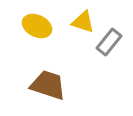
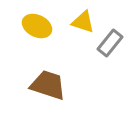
gray rectangle: moved 1 px right, 1 px down
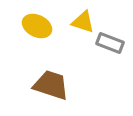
gray rectangle: rotated 72 degrees clockwise
brown trapezoid: moved 3 px right
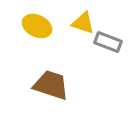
yellow triangle: moved 1 px down
gray rectangle: moved 2 px left, 1 px up
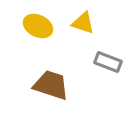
yellow ellipse: moved 1 px right
gray rectangle: moved 20 px down
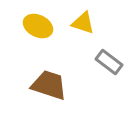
gray rectangle: moved 1 px right; rotated 16 degrees clockwise
brown trapezoid: moved 2 px left
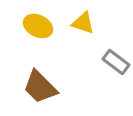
gray rectangle: moved 7 px right
brown trapezoid: moved 9 px left, 2 px down; rotated 153 degrees counterclockwise
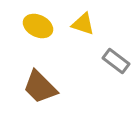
yellow triangle: moved 1 px down
gray rectangle: moved 1 px up
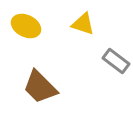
yellow ellipse: moved 12 px left
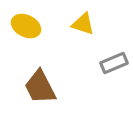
gray rectangle: moved 2 px left, 2 px down; rotated 60 degrees counterclockwise
brown trapezoid: rotated 18 degrees clockwise
